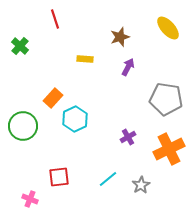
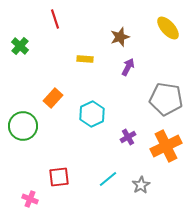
cyan hexagon: moved 17 px right, 5 px up
orange cross: moved 3 px left, 3 px up
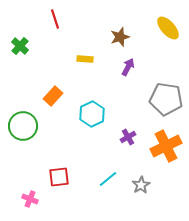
orange rectangle: moved 2 px up
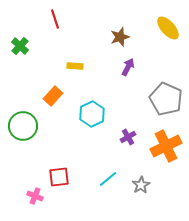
yellow rectangle: moved 10 px left, 7 px down
gray pentagon: rotated 16 degrees clockwise
pink cross: moved 5 px right, 3 px up
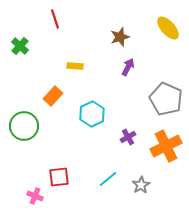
green circle: moved 1 px right
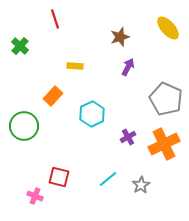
orange cross: moved 2 px left, 2 px up
red square: rotated 20 degrees clockwise
